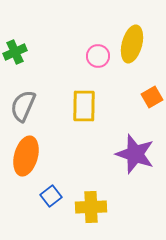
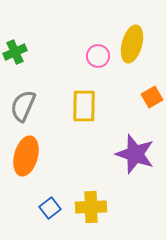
blue square: moved 1 px left, 12 px down
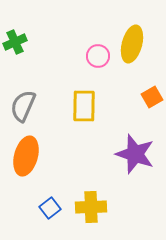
green cross: moved 10 px up
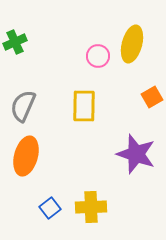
purple star: moved 1 px right
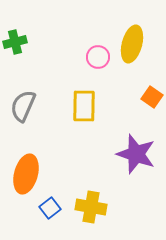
green cross: rotated 10 degrees clockwise
pink circle: moved 1 px down
orange square: rotated 25 degrees counterclockwise
orange ellipse: moved 18 px down
yellow cross: rotated 12 degrees clockwise
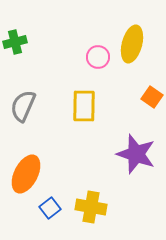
orange ellipse: rotated 12 degrees clockwise
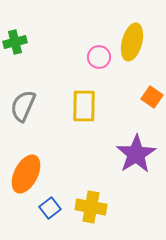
yellow ellipse: moved 2 px up
pink circle: moved 1 px right
purple star: rotated 21 degrees clockwise
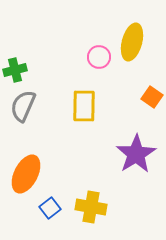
green cross: moved 28 px down
